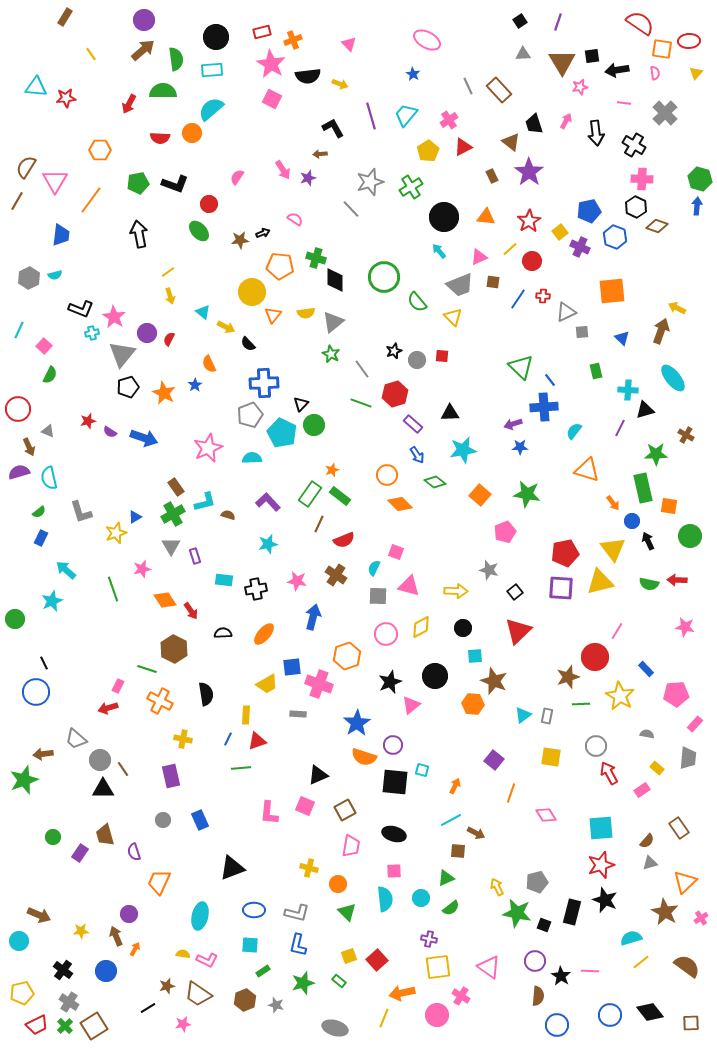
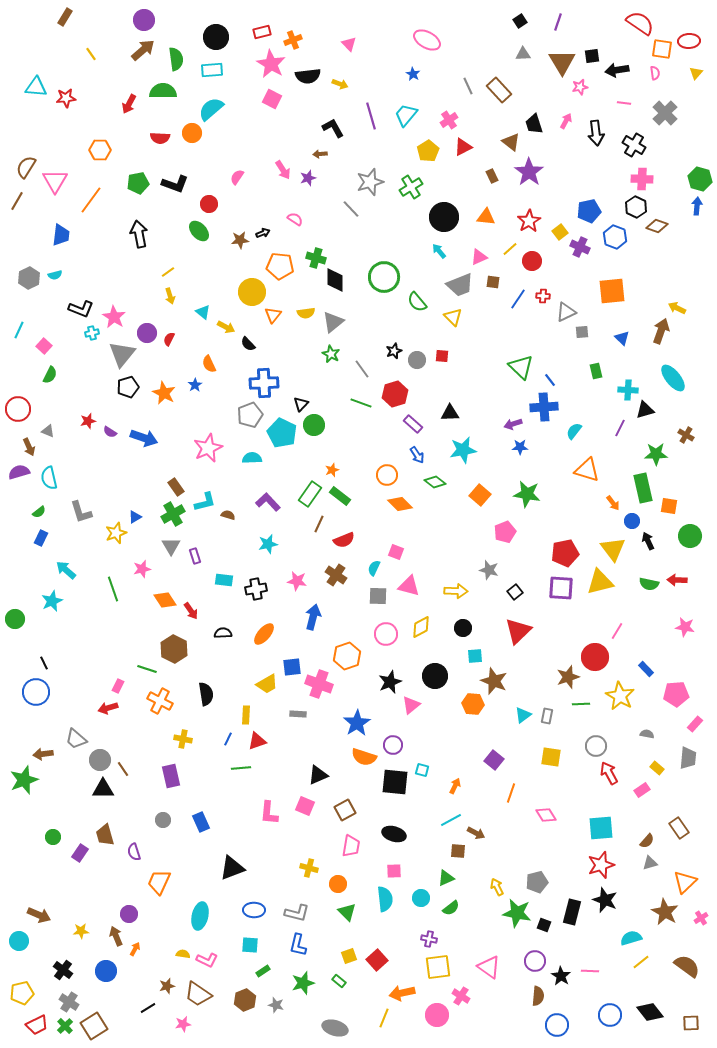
blue rectangle at (200, 820): moved 1 px right, 2 px down
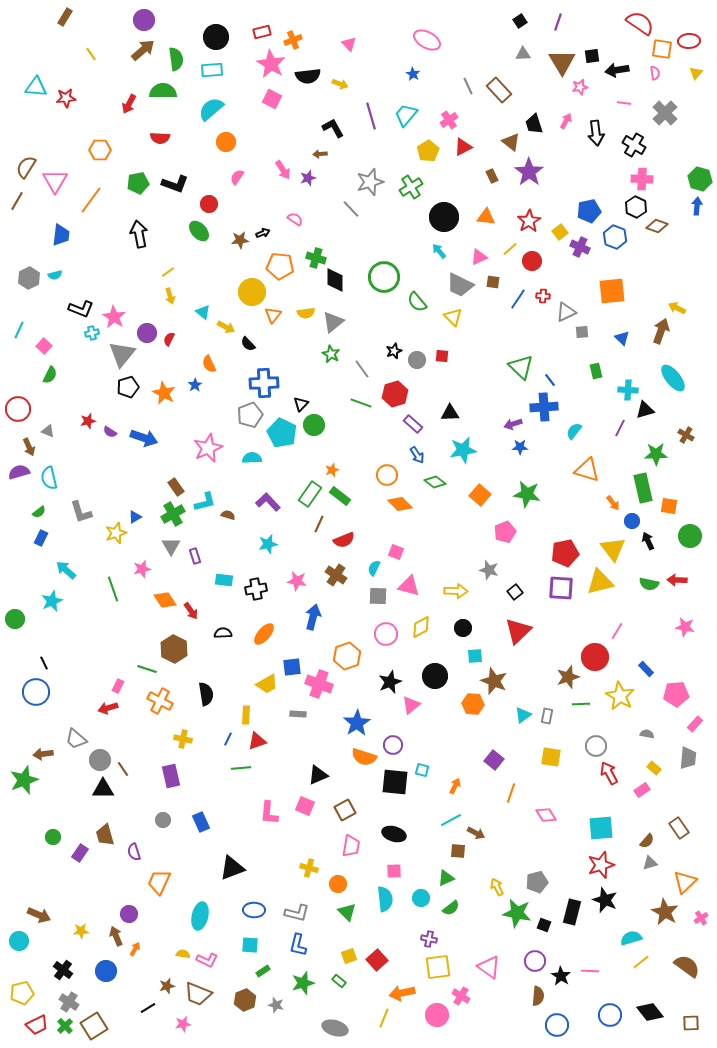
orange circle at (192, 133): moved 34 px right, 9 px down
gray trapezoid at (460, 285): rotated 48 degrees clockwise
yellow rectangle at (657, 768): moved 3 px left
brown trapezoid at (198, 994): rotated 12 degrees counterclockwise
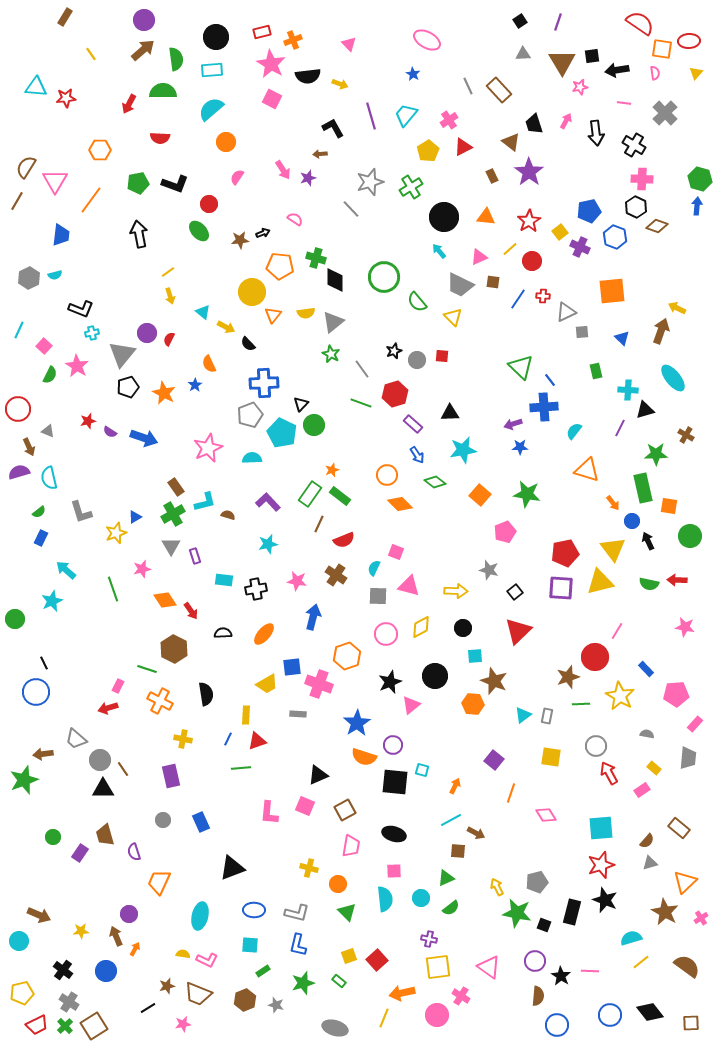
pink star at (114, 317): moved 37 px left, 49 px down
brown rectangle at (679, 828): rotated 15 degrees counterclockwise
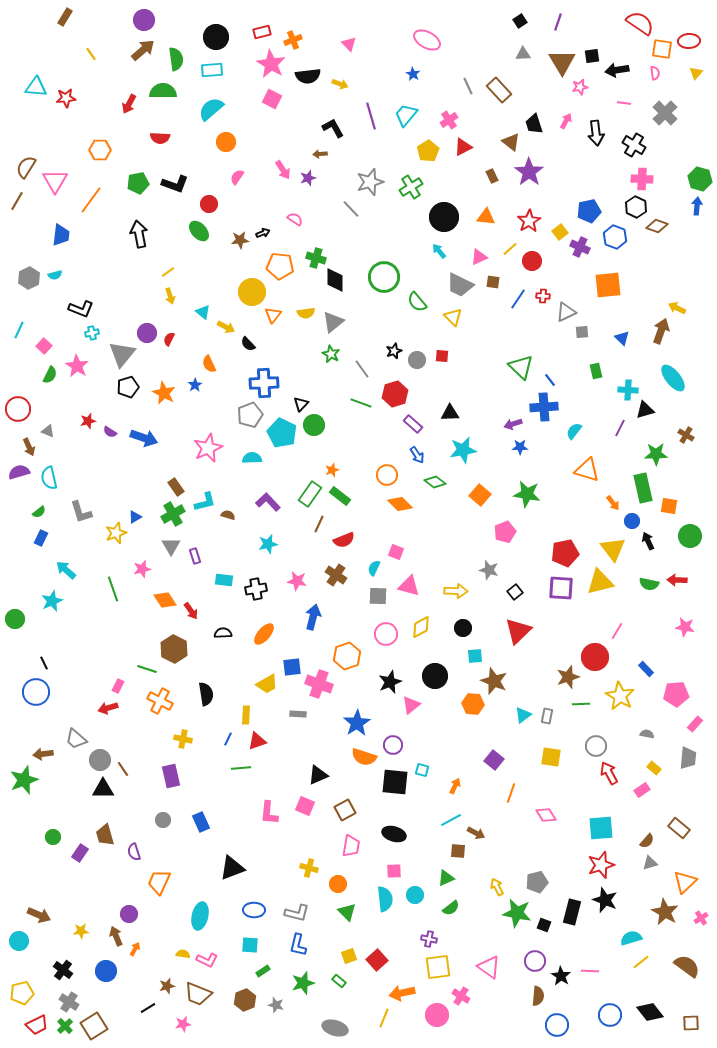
orange square at (612, 291): moved 4 px left, 6 px up
cyan circle at (421, 898): moved 6 px left, 3 px up
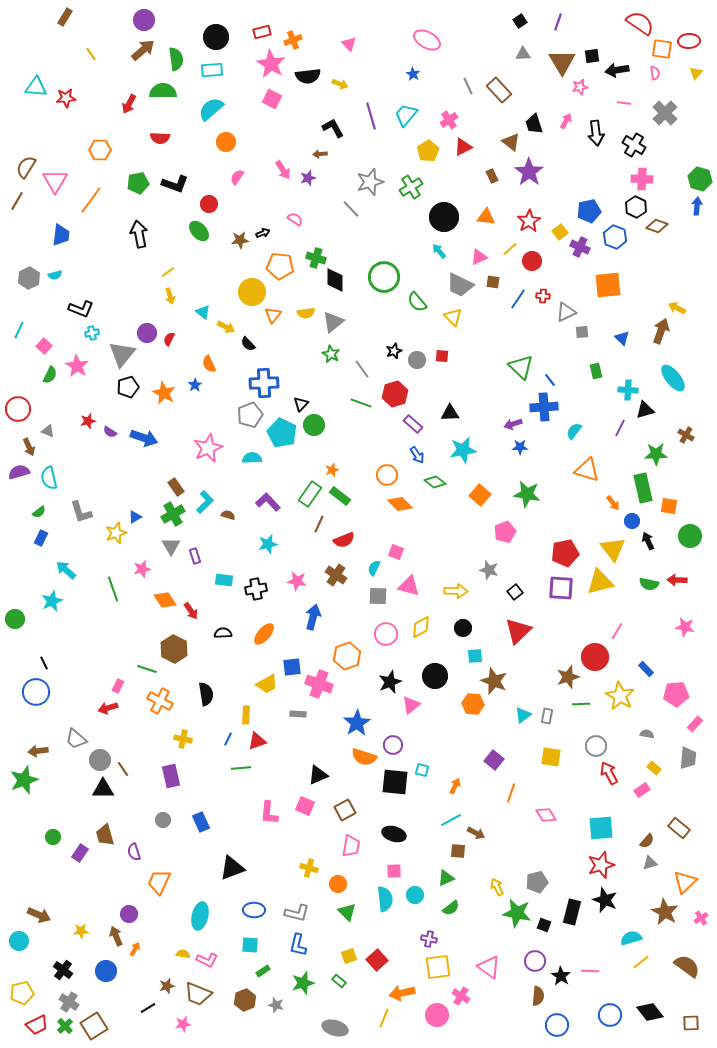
cyan L-shape at (205, 502): rotated 30 degrees counterclockwise
brown arrow at (43, 754): moved 5 px left, 3 px up
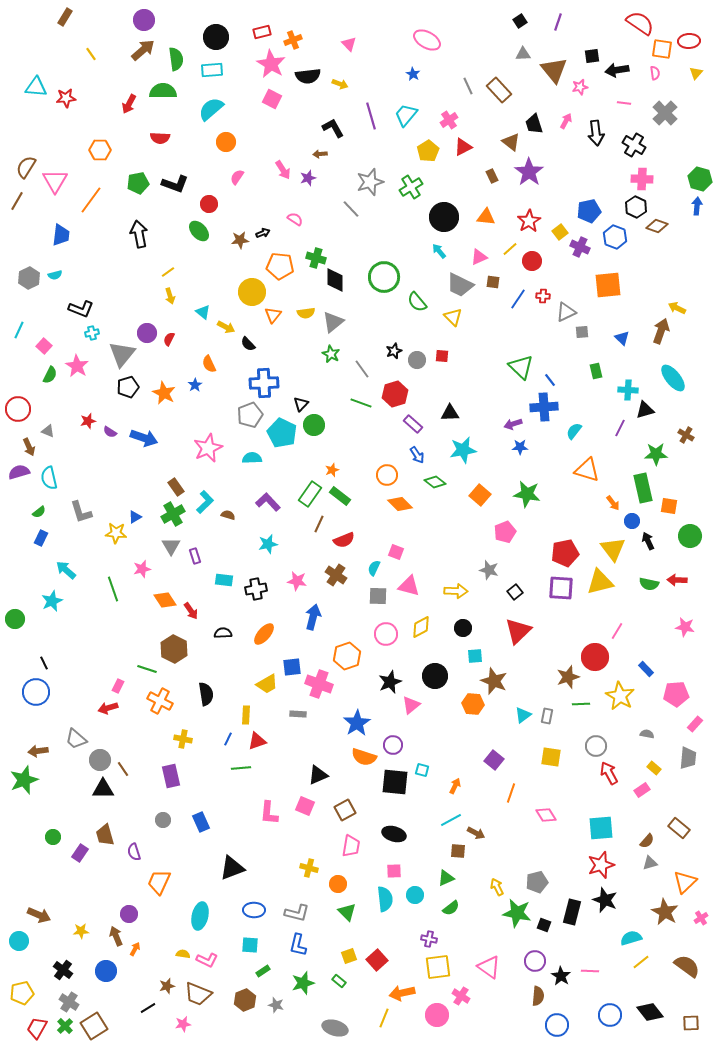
brown triangle at (562, 62): moved 8 px left, 8 px down; rotated 8 degrees counterclockwise
yellow star at (116, 533): rotated 25 degrees clockwise
red trapezoid at (37, 1025): moved 3 px down; rotated 145 degrees clockwise
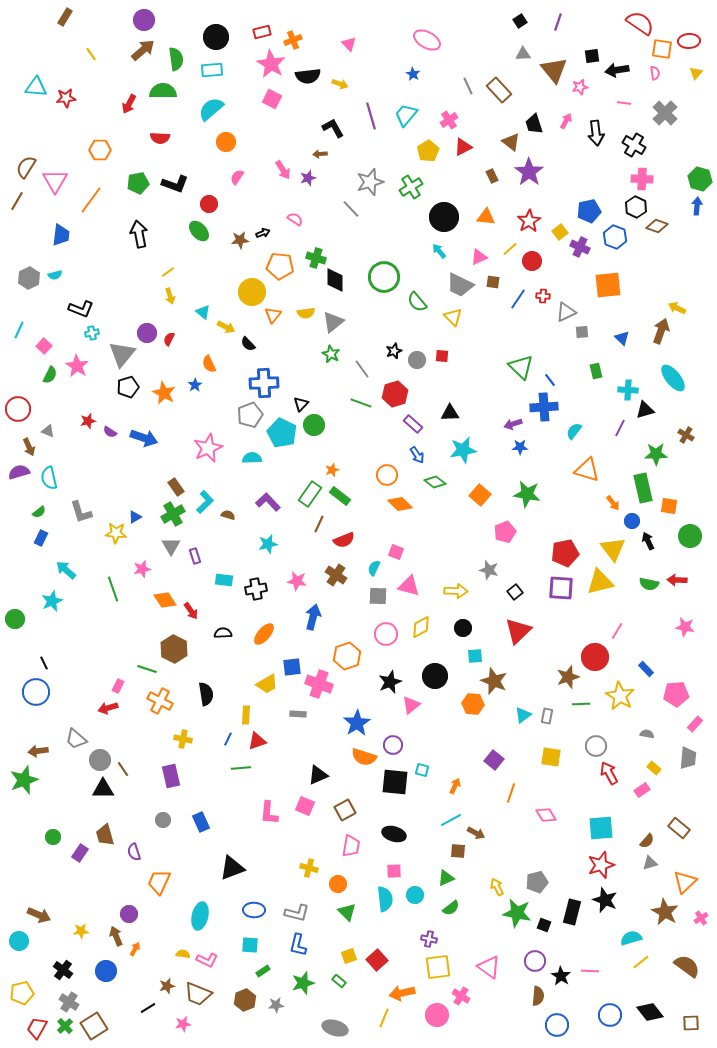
gray star at (276, 1005): rotated 21 degrees counterclockwise
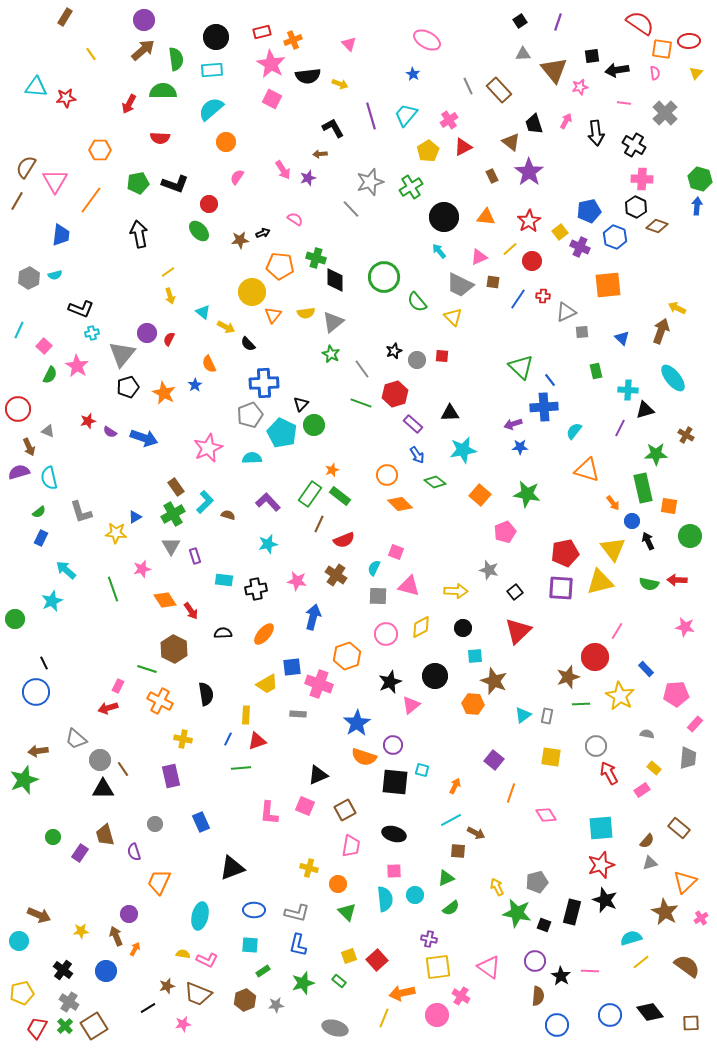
gray circle at (163, 820): moved 8 px left, 4 px down
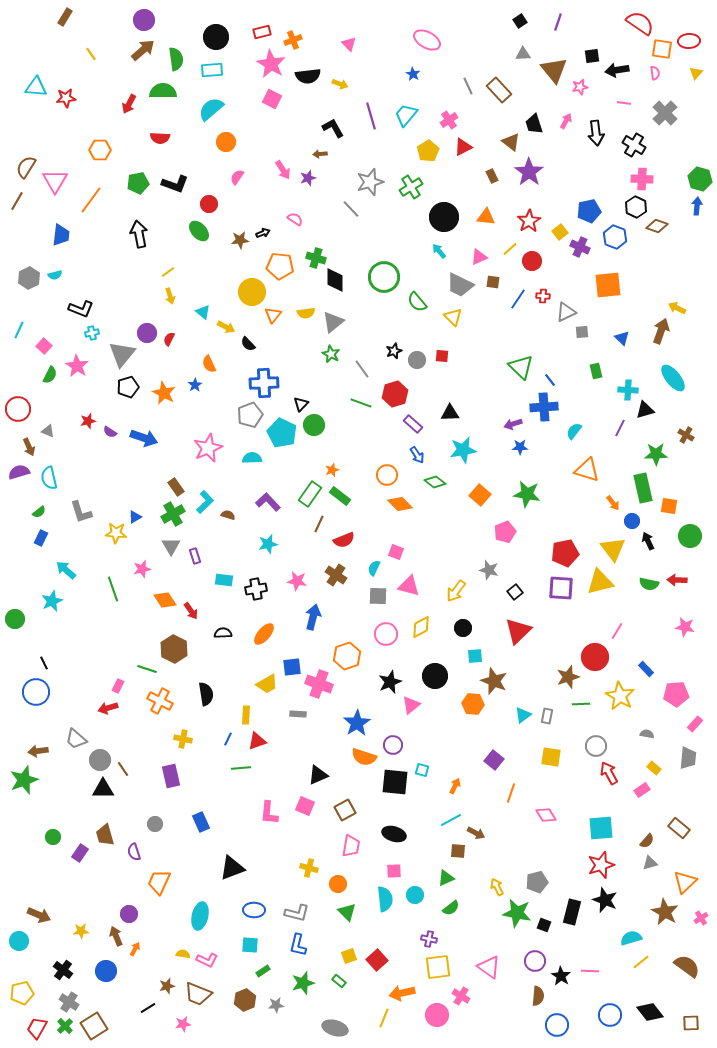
yellow arrow at (456, 591): rotated 125 degrees clockwise
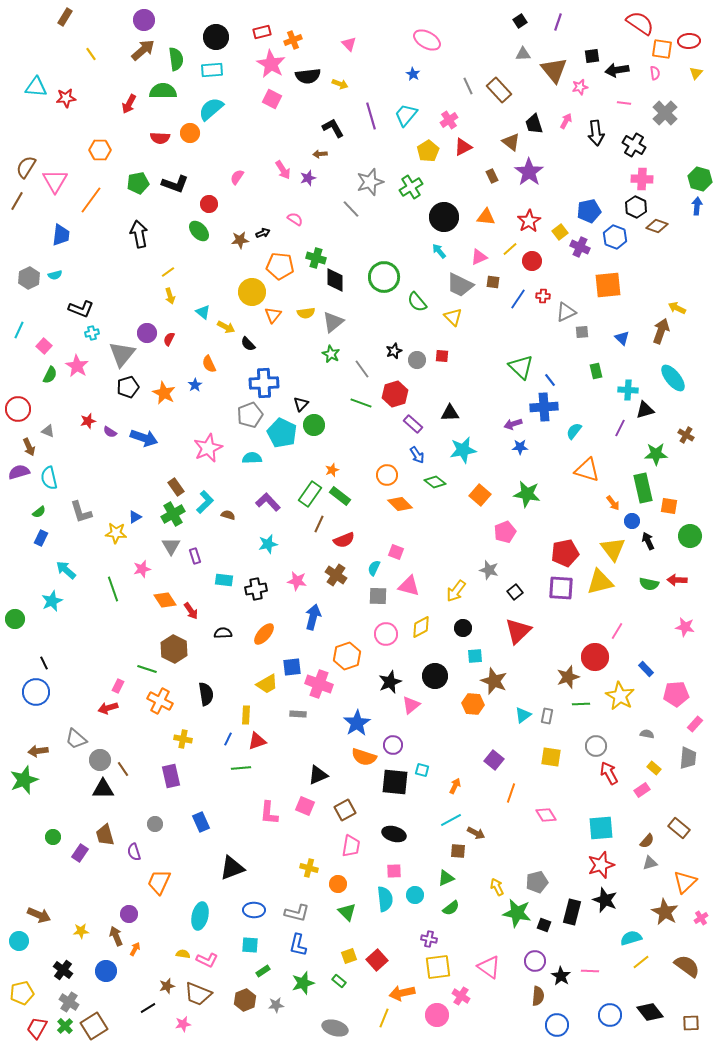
orange circle at (226, 142): moved 36 px left, 9 px up
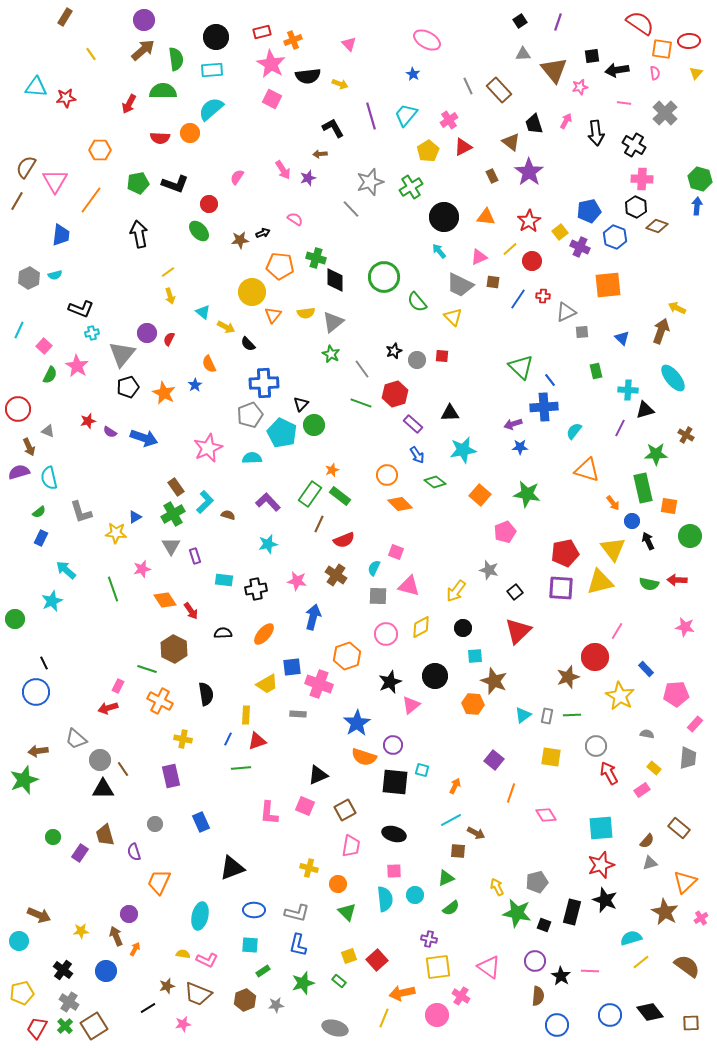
green line at (581, 704): moved 9 px left, 11 px down
